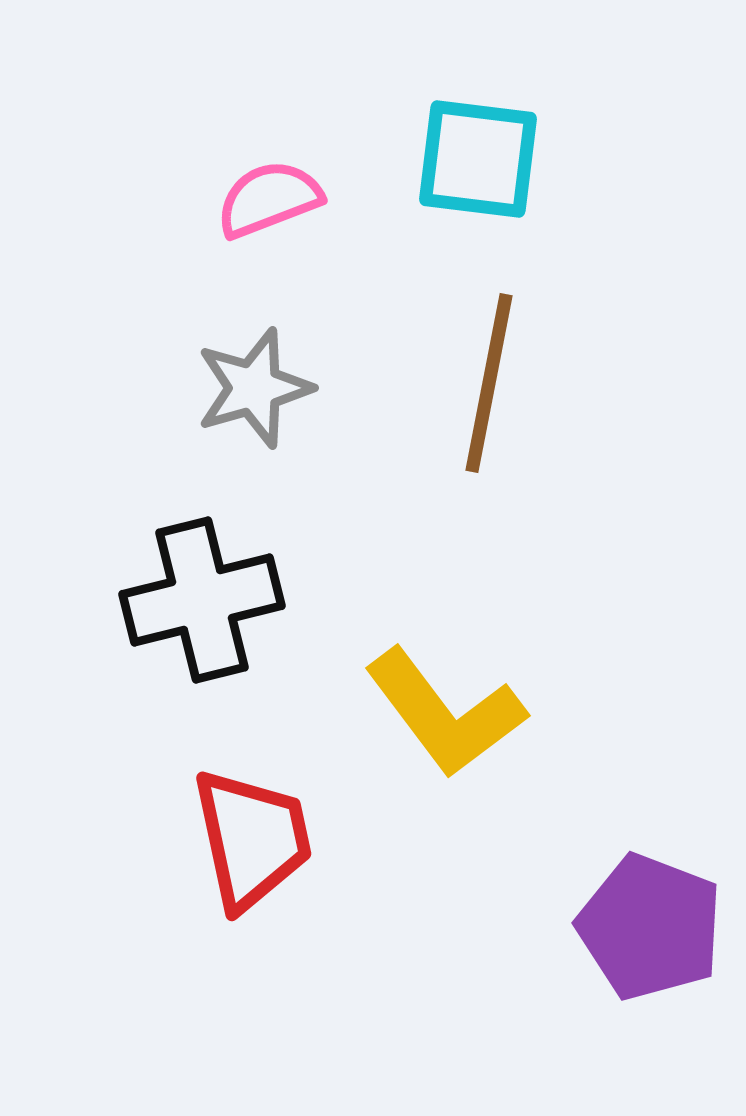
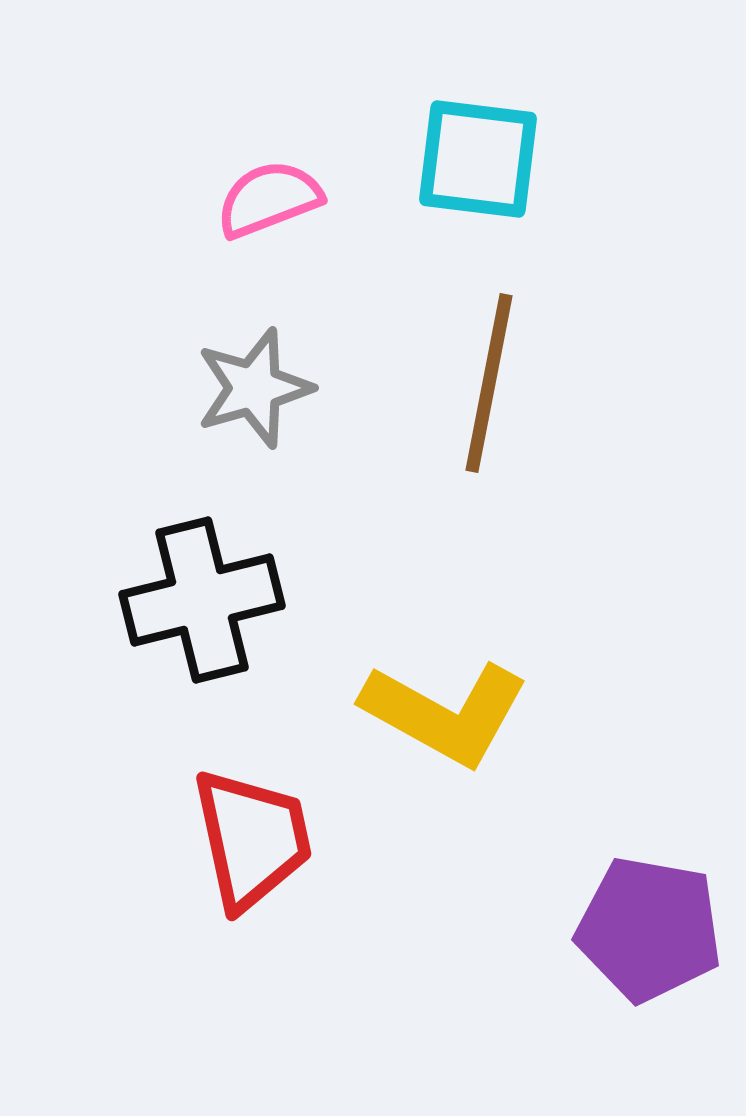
yellow L-shape: rotated 24 degrees counterclockwise
purple pentagon: moved 1 px left, 2 px down; rotated 11 degrees counterclockwise
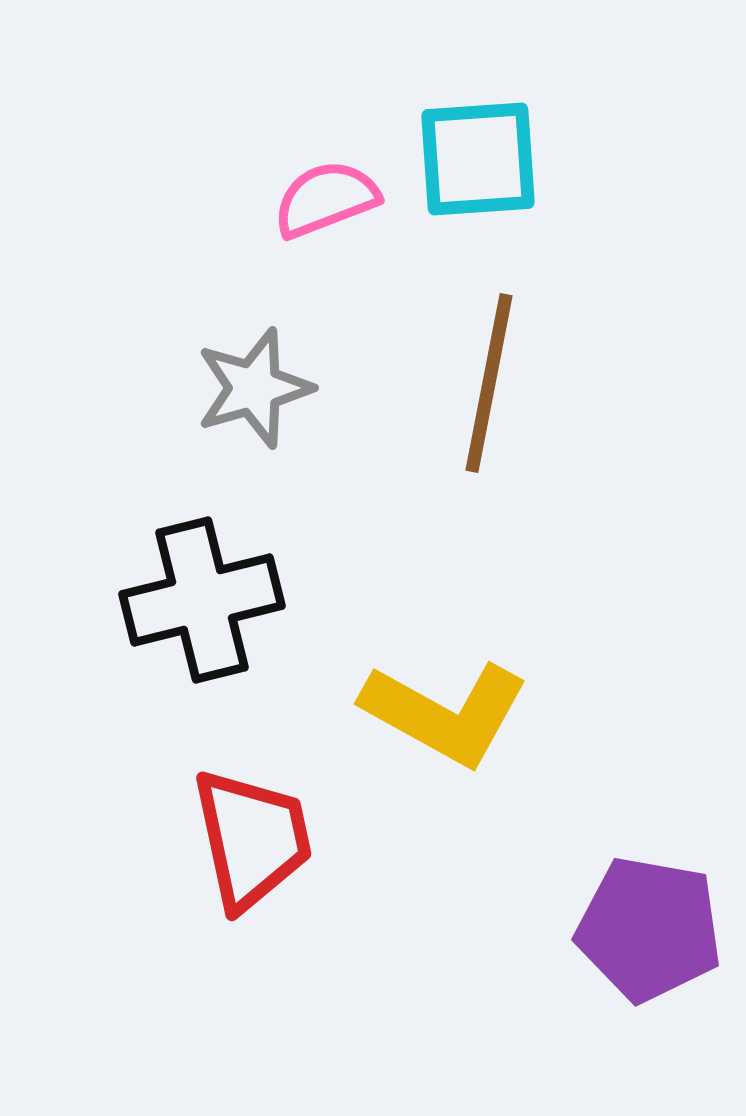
cyan square: rotated 11 degrees counterclockwise
pink semicircle: moved 57 px right
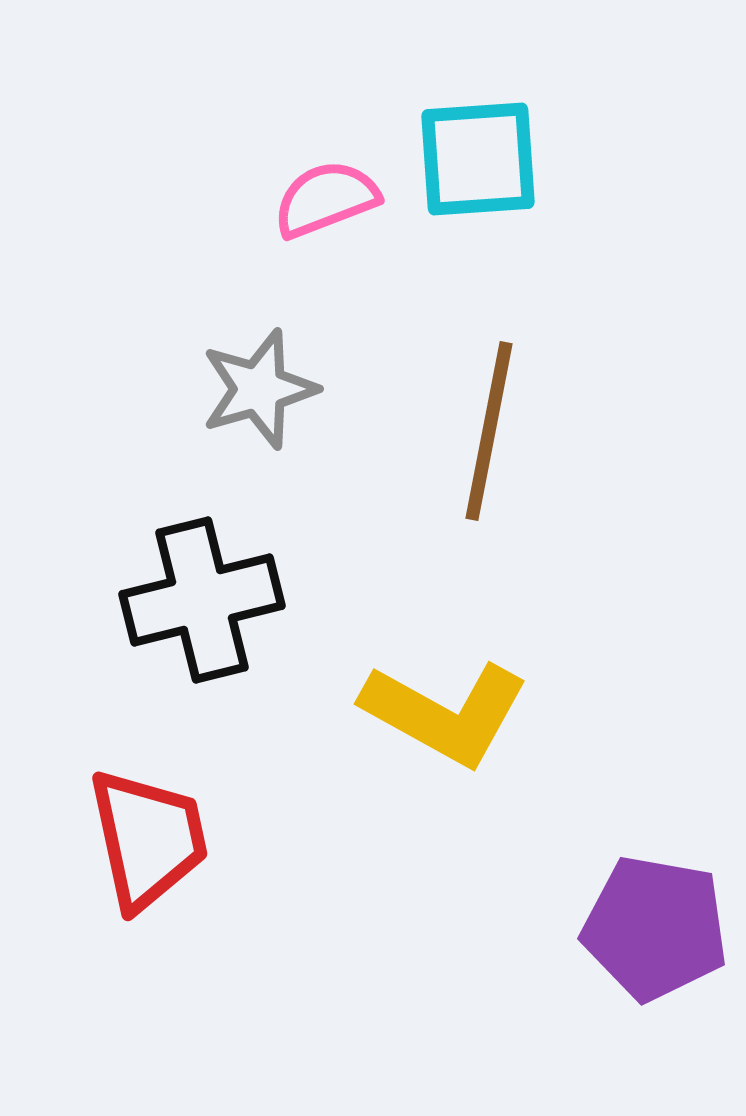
brown line: moved 48 px down
gray star: moved 5 px right, 1 px down
red trapezoid: moved 104 px left
purple pentagon: moved 6 px right, 1 px up
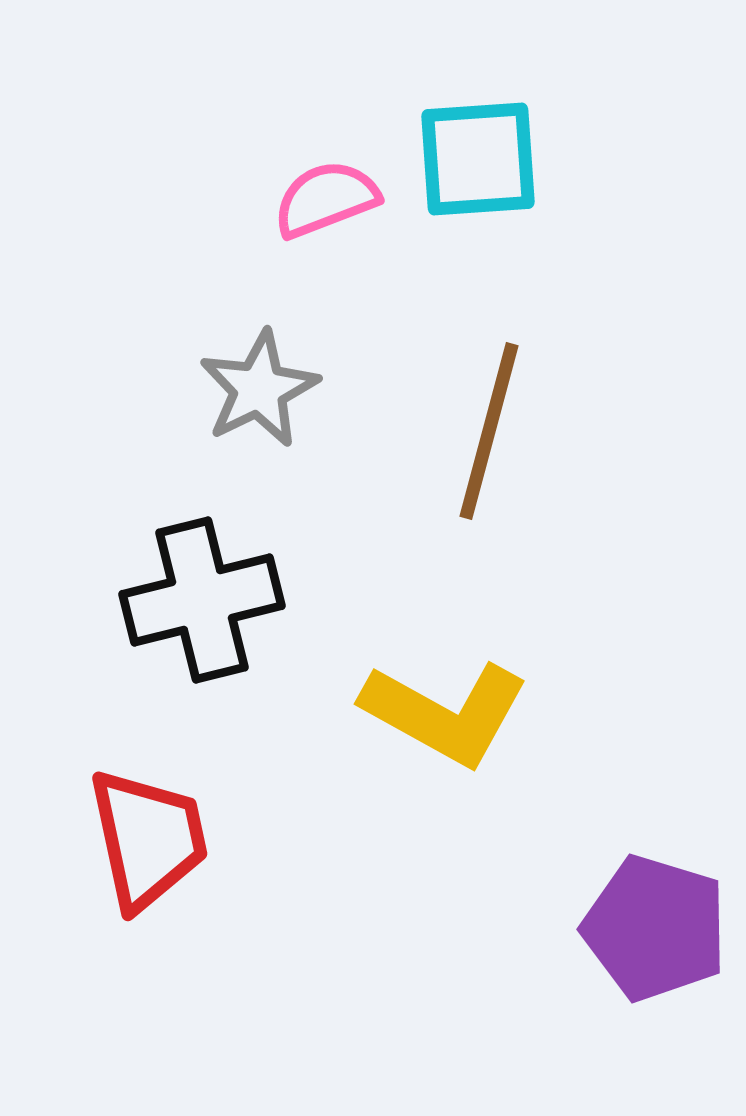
gray star: rotated 10 degrees counterclockwise
brown line: rotated 4 degrees clockwise
purple pentagon: rotated 7 degrees clockwise
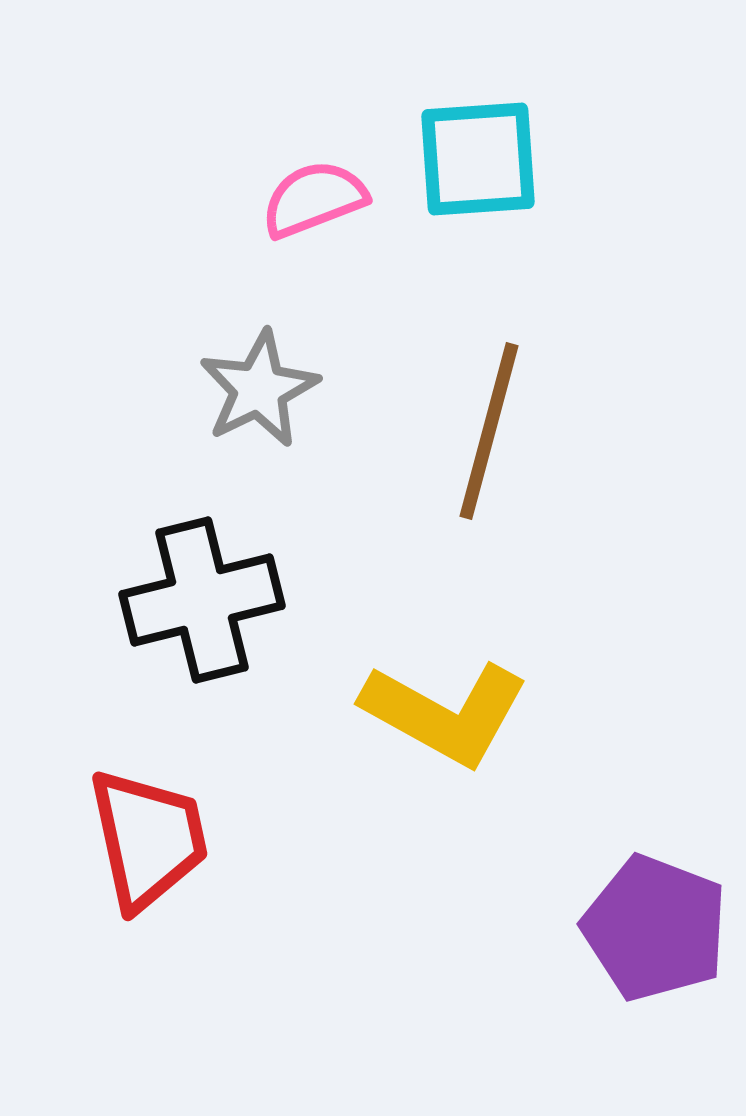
pink semicircle: moved 12 px left
purple pentagon: rotated 4 degrees clockwise
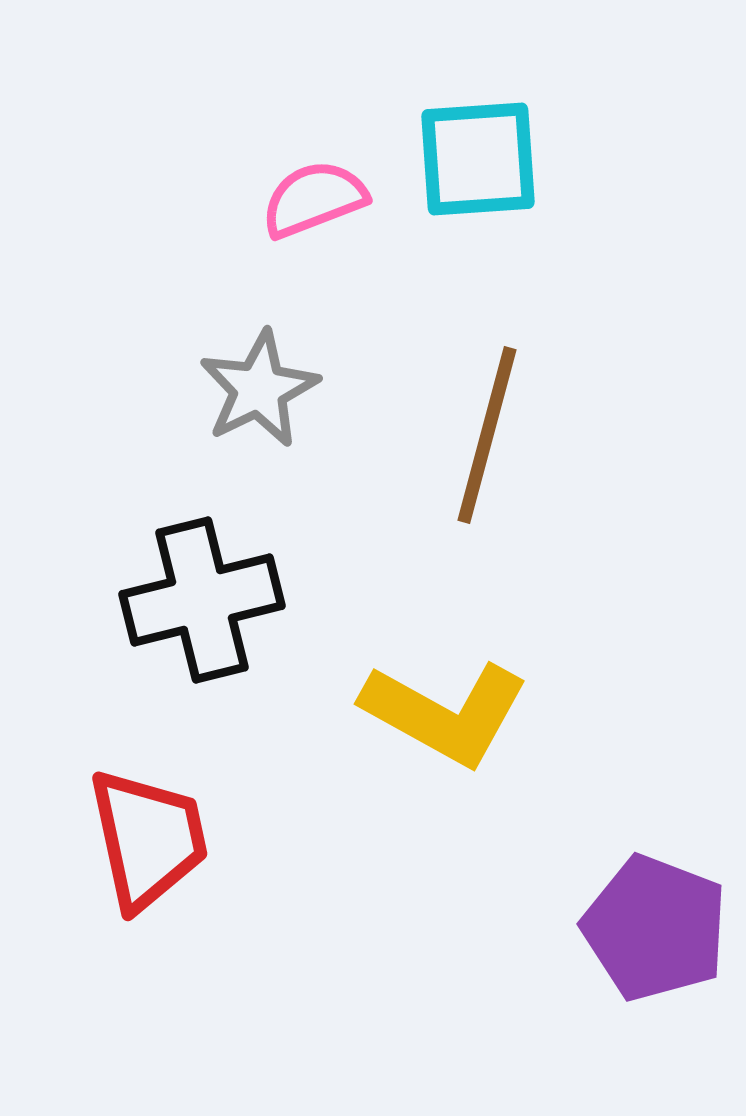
brown line: moved 2 px left, 4 px down
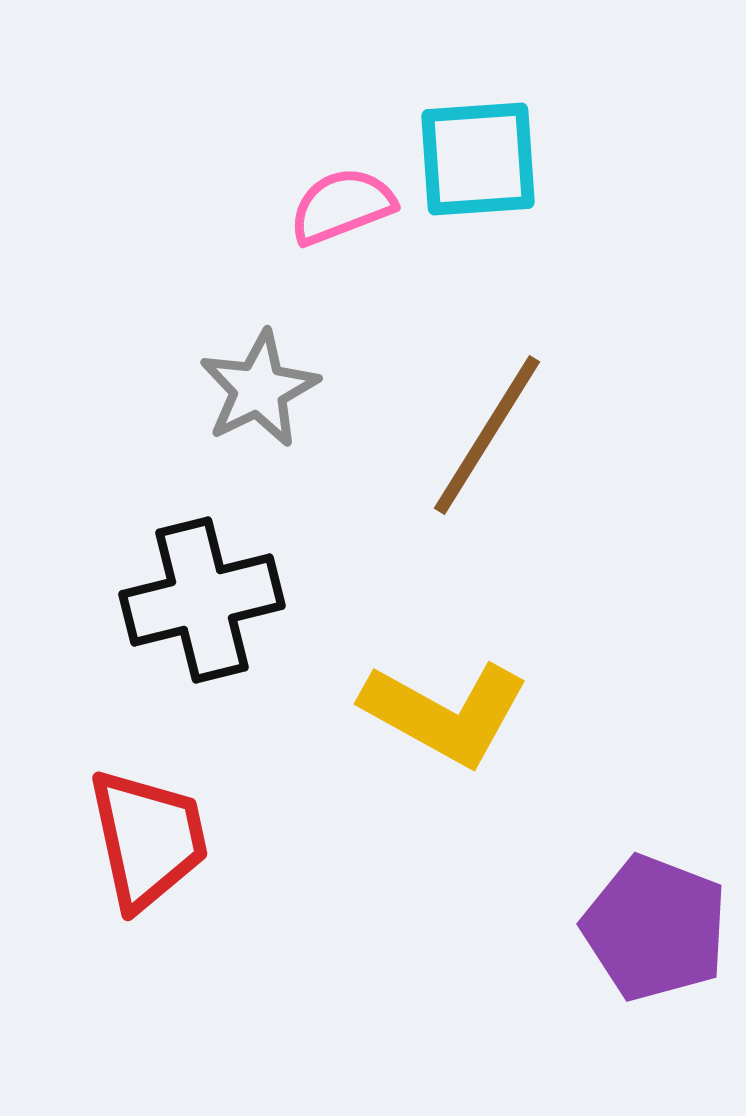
pink semicircle: moved 28 px right, 7 px down
brown line: rotated 17 degrees clockwise
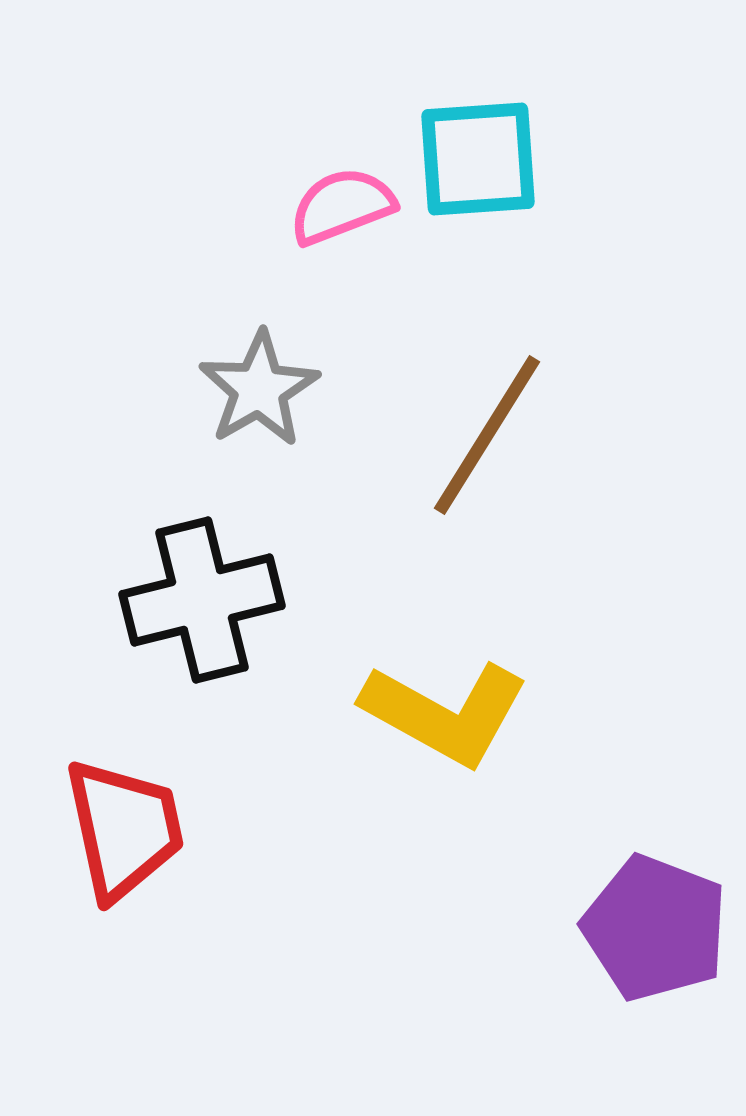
gray star: rotated 4 degrees counterclockwise
red trapezoid: moved 24 px left, 10 px up
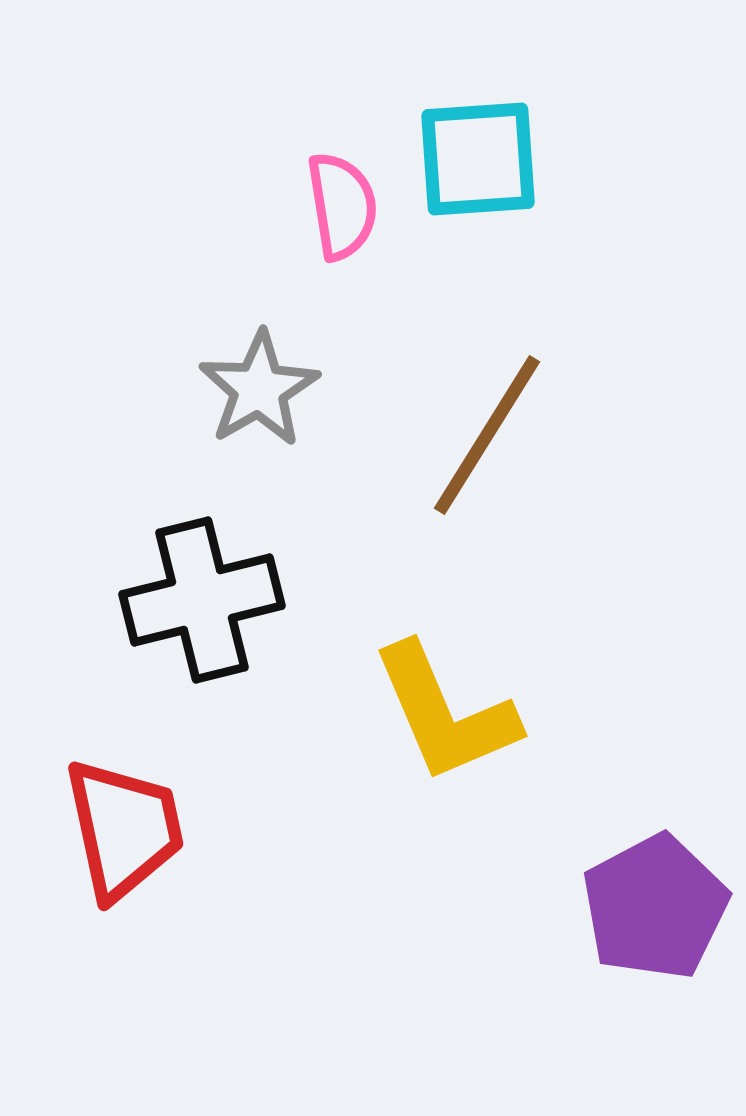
pink semicircle: rotated 102 degrees clockwise
yellow L-shape: rotated 38 degrees clockwise
purple pentagon: moved 21 px up; rotated 23 degrees clockwise
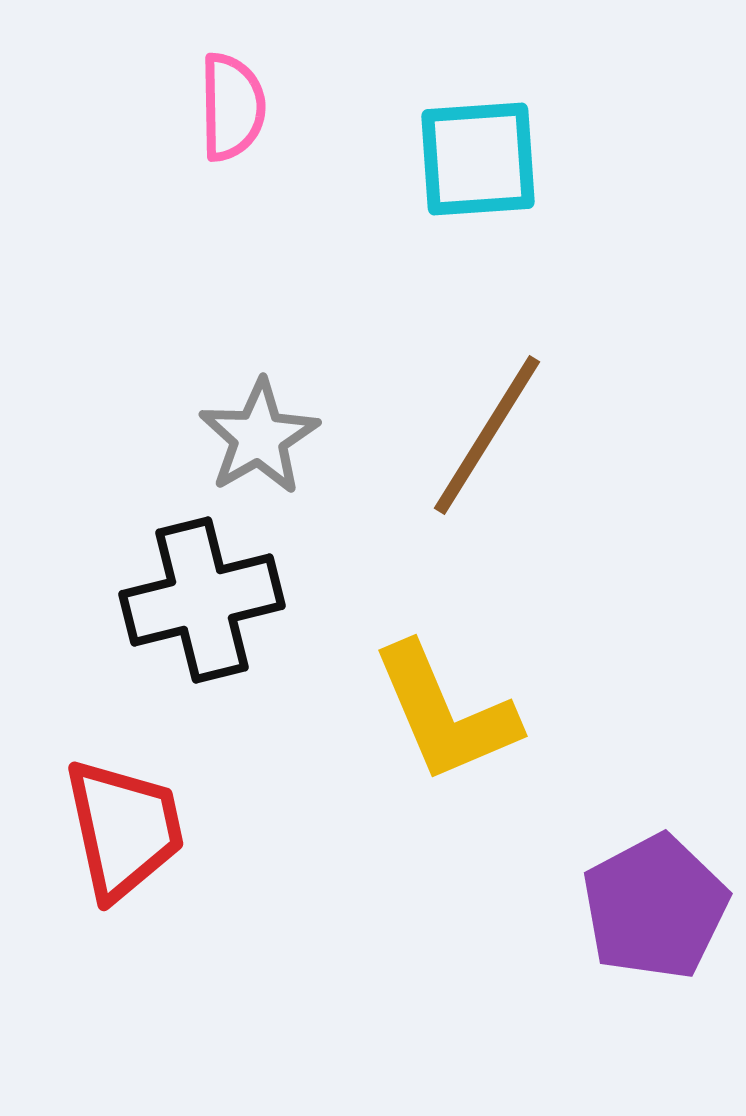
pink semicircle: moved 110 px left, 99 px up; rotated 8 degrees clockwise
gray star: moved 48 px down
